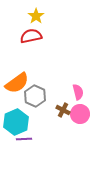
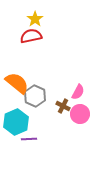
yellow star: moved 1 px left, 3 px down
orange semicircle: rotated 105 degrees counterclockwise
pink semicircle: rotated 42 degrees clockwise
brown cross: moved 4 px up
purple line: moved 5 px right
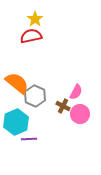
pink semicircle: moved 2 px left
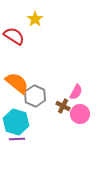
red semicircle: moved 17 px left; rotated 45 degrees clockwise
cyan hexagon: rotated 20 degrees counterclockwise
purple line: moved 12 px left
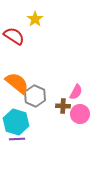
brown cross: rotated 24 degrees counterclockwise
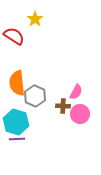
orange semicircle: rotated 135 degrees counterclockwise
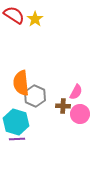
red semicircle: moved 21 px up
orange semicircle: moved 4 px right
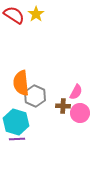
yellow star: moved 1 px right, 5 px up
pink circle: moved 1 px up
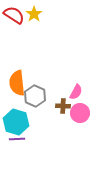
yellow star: moved 2 px left
orange semicircle: moved 4 px left
